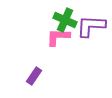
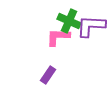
green cross: moved 4 px right, 1 px down
purple rectangle: moved 14 px right, 1 px up
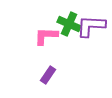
green cross: moved 3 px down
pink L-shape: moved 12 px left, 1 px up
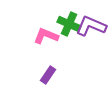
purple L-shape: rotated 20 degrees clockwise
pink L-shape: rotated 20 degrees clockwise
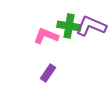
green cross: moved 2 px down; rotated 15 degrees counterclockwise
purple rectangle: moved 2 px up
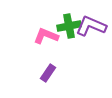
green cross: rotated 20 degrees counterclockwise
